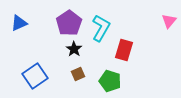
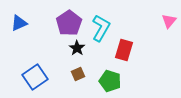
black star: moved 3 px right, 1 px up
blue square: moved 1 px down
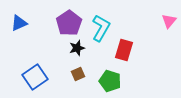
black star: rotated 21 degrees clockwise
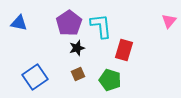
blue triangle: rotated 36 degrees clockwise
cyan L-shape: moved 2 px up; rotated 36 degrees counterclockwise
green pentagon: moved 1 px up
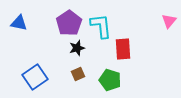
red rectangle: moved 1 px left, 1 px up; rotated 20 degrees counterclockwise
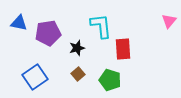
purple pentagon: moved 21 px left, 10 px down; rotated 25 degrees clockwise
brown square: rotated 16 degrees counterclockwise
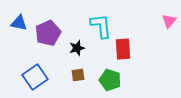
purple pentagon: rotated 15 degrees counterclockwise
brown square: moved 1 px down; rotated 32 degrees clockwise
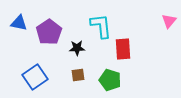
purple pentagon: moved 1 px right, 1 px up; rotated 10 degrees counterclockwise
black star: rotated 14 degrees clockwise
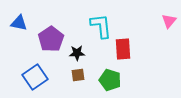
purple pentagon: moved 2 px right, 7 px down
black star: moved 5 px down
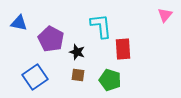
pink triangle: moved 4 px left, 6 px up
purple pentagon: rotated 10 degrees counterclockwise
black star: moved 1 px up; rotated 21 degrees clockwise
brown square: rotated 16 degrees clockwise
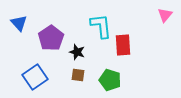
blue triangle: rotated 36 degrees clockwise
purple pentagon: moved 1 px up; rotated 10 degrees clockwise
red rectangle: moved 4 px up
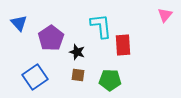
green pentagon: rotated 15 degrees counterclockwise
